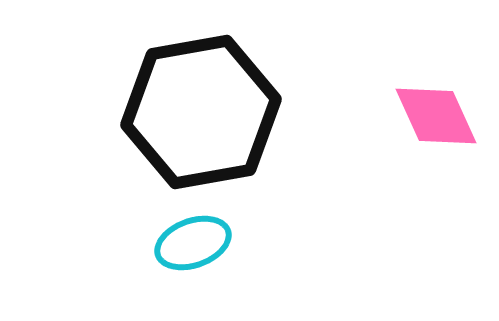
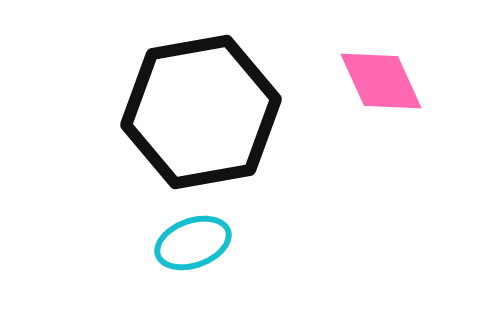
pink diamond: moved 55 px left, 35 px up
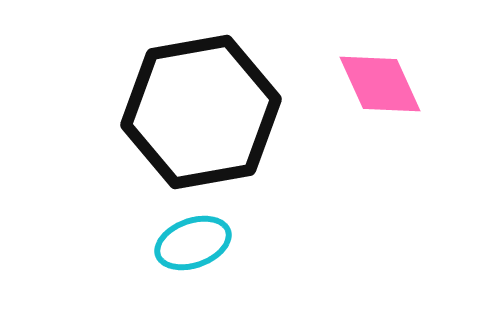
pink diamond: moved 1 px left, 3 px down
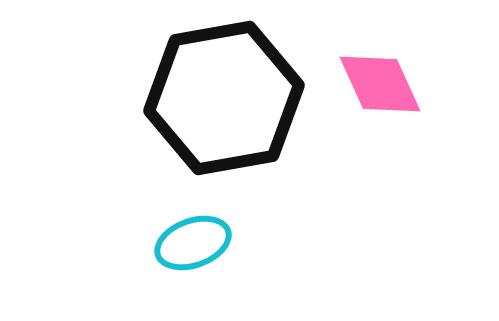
black hexagon: moved 23 px right, 14 px up
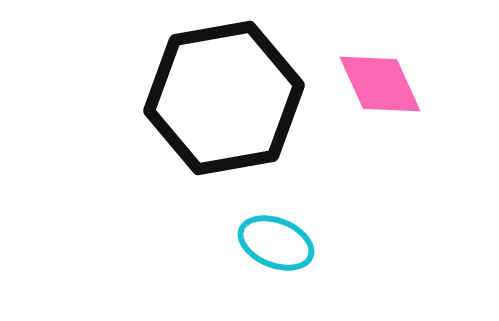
cyan ellipse: moved 83 px right; rotated 42 degrees clockwise
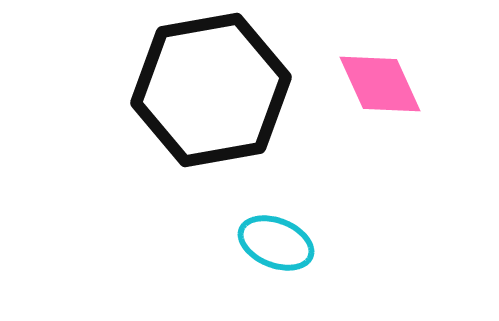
black hexagon: moved 13 px left, 8 px up
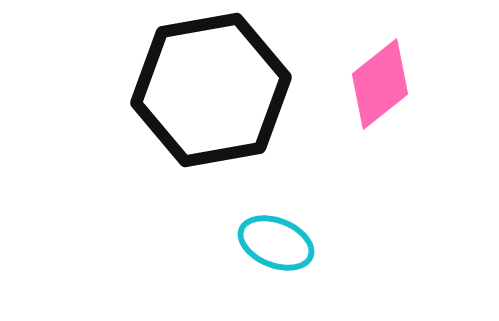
pink diamond: rotated 76 degrees clockwise
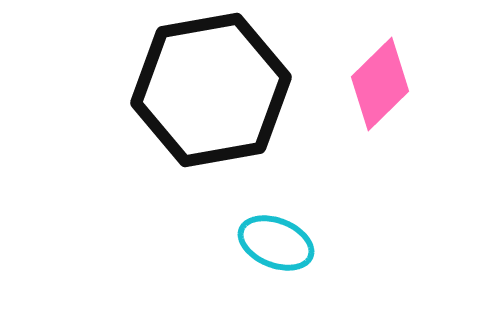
pink diamond: rotated 6 degrees counterclockwise
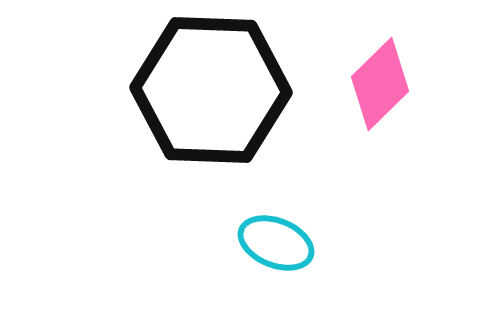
black hexagon: rotated 12 degrees clockwise
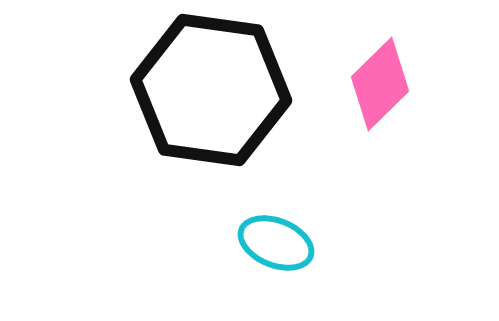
black hexagon: rotated 6 degrees clockwise
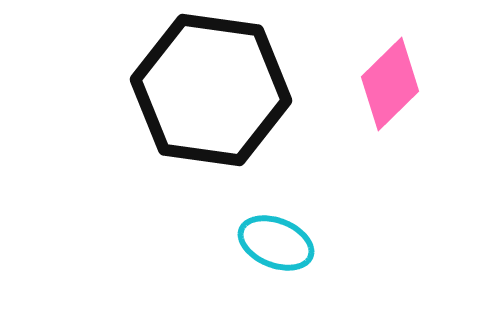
pink diamond: moved 10 px right
